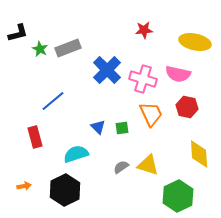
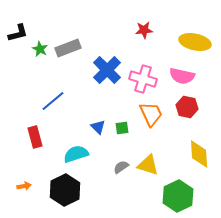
pink semicircle: moved 4 px right, 2 px down
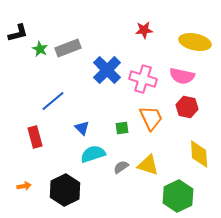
orange trapezoid: moved 4 px down
blue triangle: moved 16 px left, 1 px down
cyan semicircle: moved 17 px right
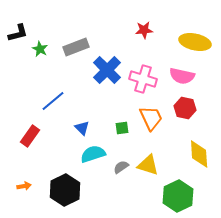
gray rectangle: moved 8 px right, 1 px up
red hexagon: moved 2 px left, 1 px down
red rectangle: moved 5 px left, 1 px up; rotated 50 degrees clockwise
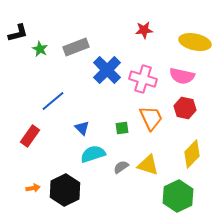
yellow diamond: moved 7 px left; rotated 48 degrees clockwise
orange arrow: moved 9 px right, 2 px down
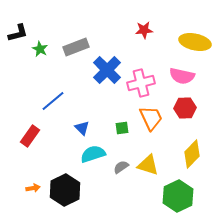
pink cross: moved 2 px left, 4 px down; rotated 32 degrees counterclockwise
red hexagon: rotated 15 degrees counterclockwise
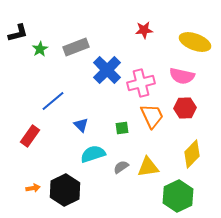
yellow ellipse: rotated 8 degrees clockwise
green star: rotated 14 degrees clockwise
orange trapezoid: moved 1 px right, 2 px up
blue triangle: moved 1 px left, 3 px up
yellow triangle: moved 2 px down; rotated 25 degrees counterclockwise
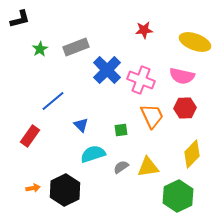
black L-shape: moved 2 px right, 14 px up
pink cross: moved 3 px up; rotated 36 degrees clockwise
green square: moved 1 px left, 2 px down
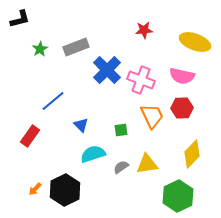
red hexagon: moved 3 px left
yellow triangle: moved 1 px left, 3 px up
orange arrow: moved 2 px right, 1 px down; rotated 144 degrees clockwise
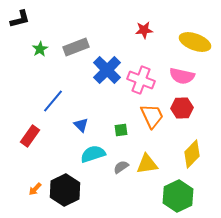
blue line: rotated 10 degrees counterclockwise
